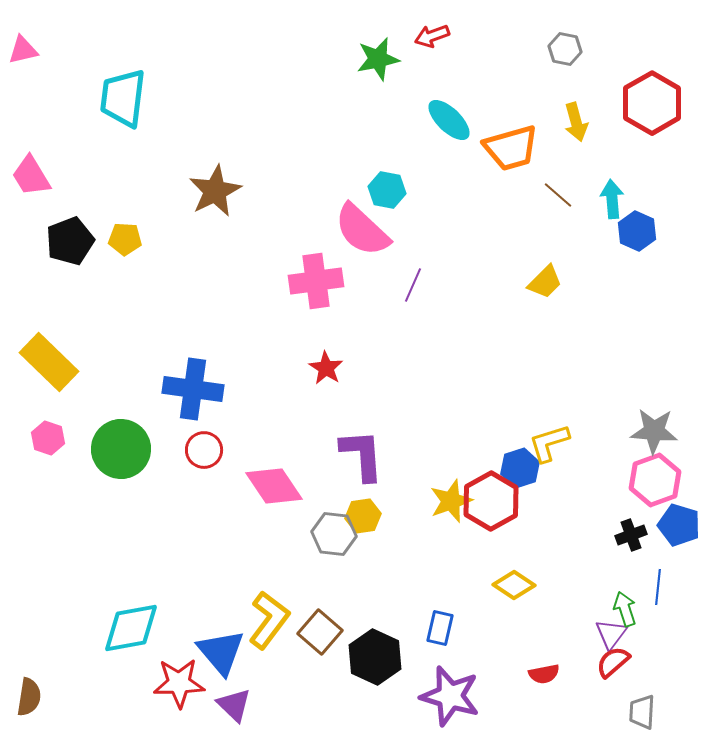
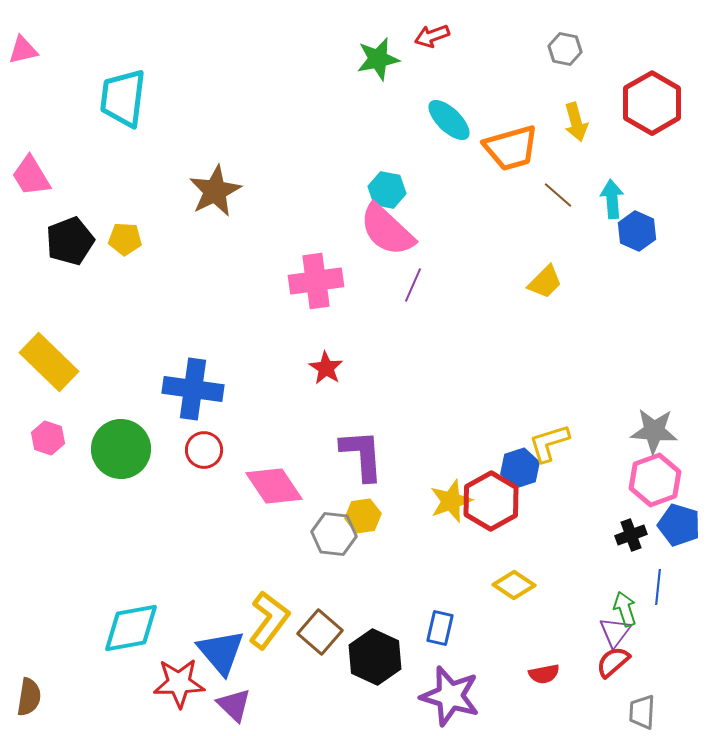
pink semicircle at (362, 230): moved 25 px right
purple triangle at (611, 634): moved 4 px right, 2 px up
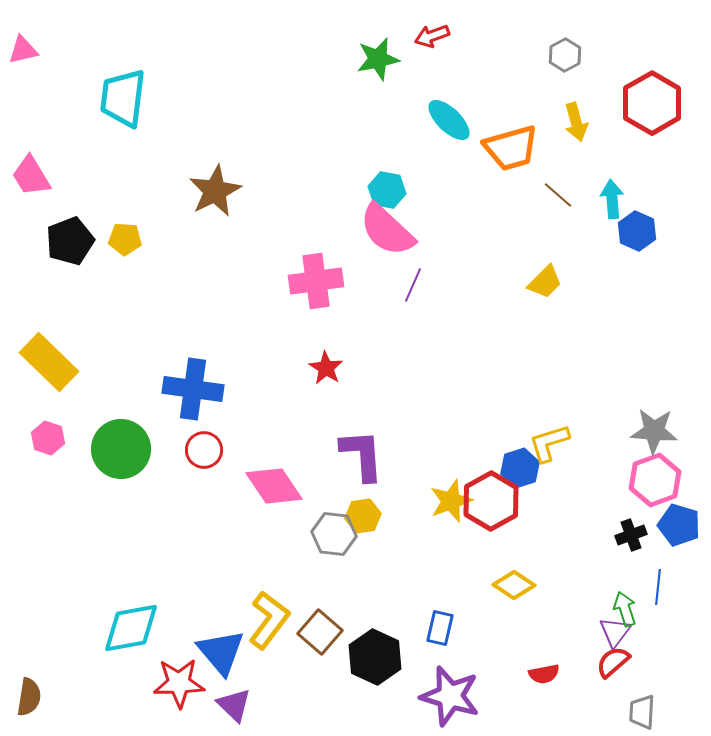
gray hexagon at (565, 49): moved 6 px down; rotated 20 degrees clockwise
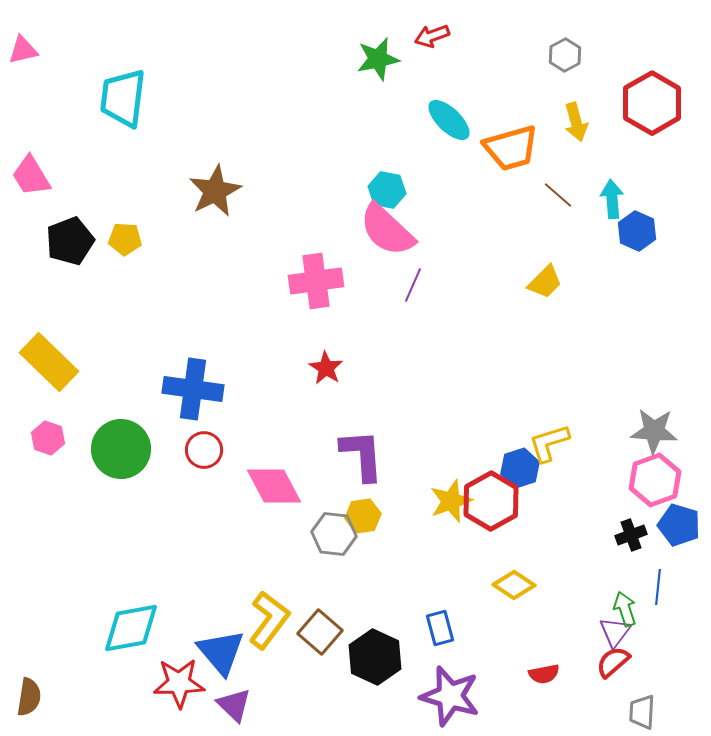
pink diamond at (274, 486): rotated 6 degrees clockwise
blue rectangle at (440, 628): rotated 28 degrees counterclockwise
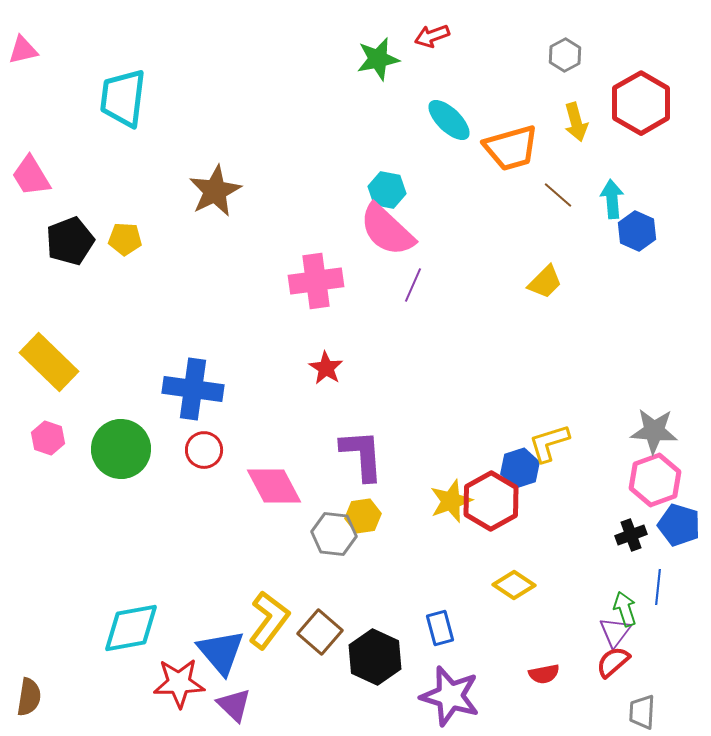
red hexagon at (652, 103): moved 11 px left
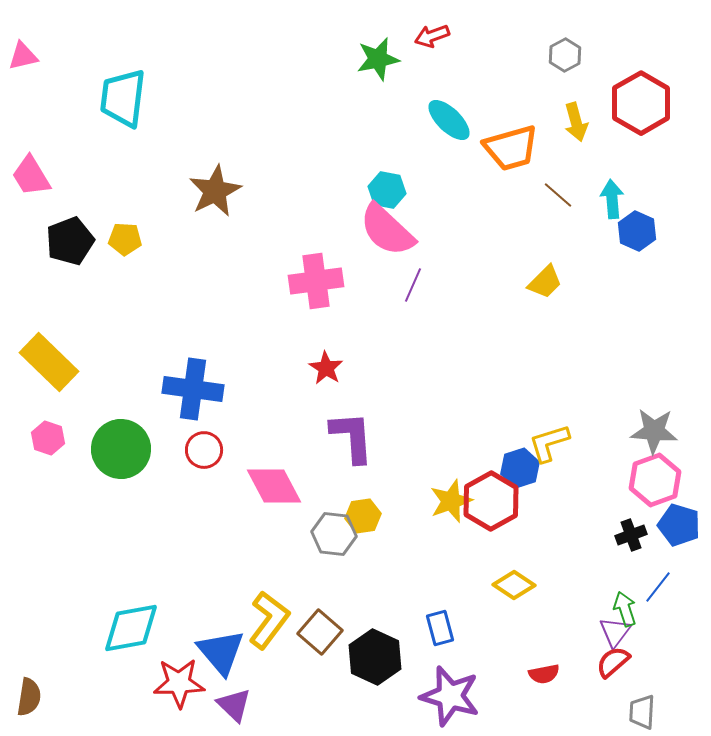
pink triangle at (23, 50): moved 6 px down
purple L-shape at (362, 455): moved 10 px left, 18 px up
blue line at (658, 587): rotated 32 degrees clockwise
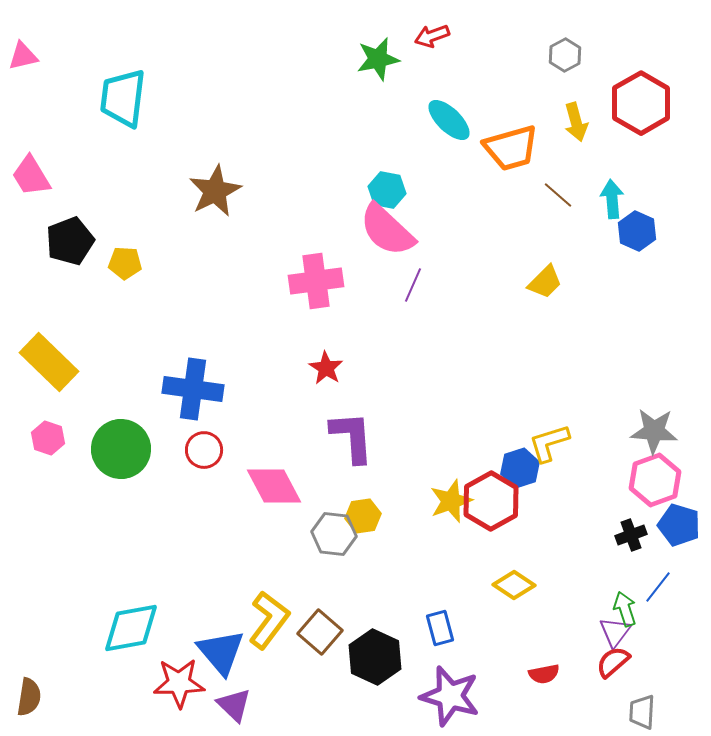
yellow pentagon at (125, 239): moved 24 px down
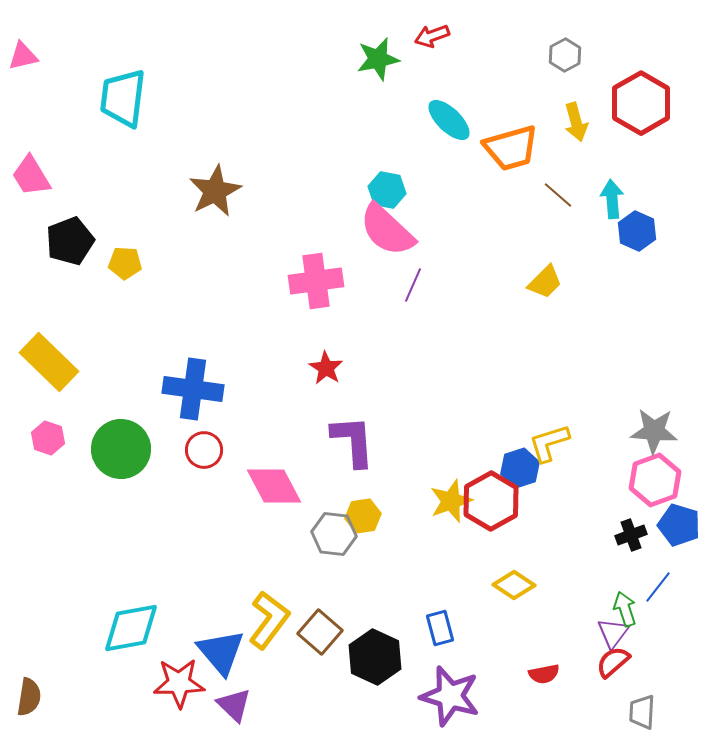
purple L-shape at (352, 437): moved 1 px right, 4 px down
purple triangle at (615, 632): moved 2 px left, 1 px down
